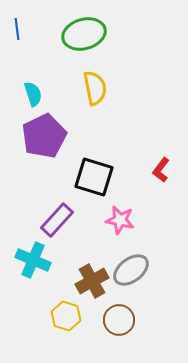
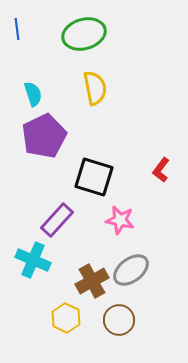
yellow hexagon: moved 2 px down; rotated 8 degrees clockwise
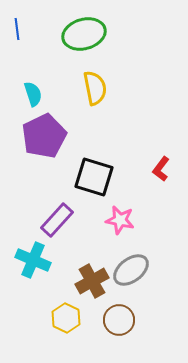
red L-shape: moved 1 px up
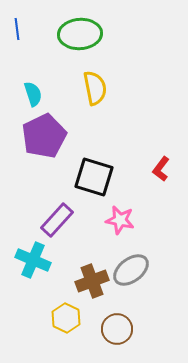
green ellipse: moved 4 px left; rotated 12 degrees clockwise
brown cross: rotated 8 degrees clockwise
brown circle: moved 2 px left, 9 px down
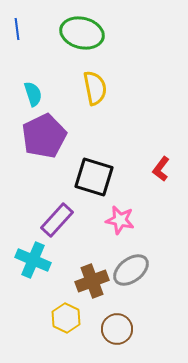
green ellipse: moved 2 px right, 1 px up; rotated 18 degrees clockwise
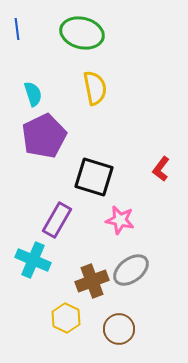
purple rectangle: rotated 12 degrees counterclockwise
brown circle: moved 2 px right
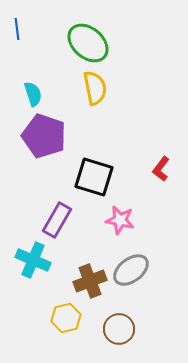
green ellipse: moved 6 px right, 10 px down; rotated 27 degrees clockwise
purple pentagon: rotated 27 degrees counterclockwise
brown cross: moved 2 px left
yellow hexagon: rotated 20 degrees clockwise
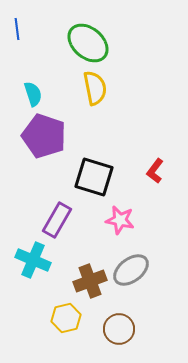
red L-shape: moved 6 px left, 2 px down
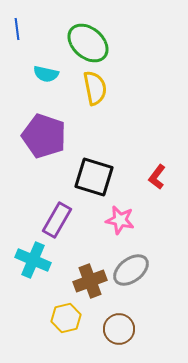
cyan semicircle: moved 13 px right, 20 px up; rotated 120 degrees clockwise
red L-shape: moved 2 px right, 6 px down
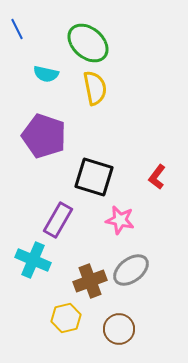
blue line: rotated 20 degrees counterclockwise
purple rectangle: moved 1 px right
